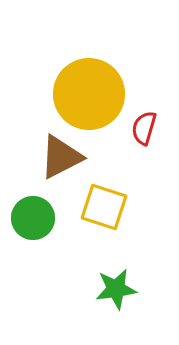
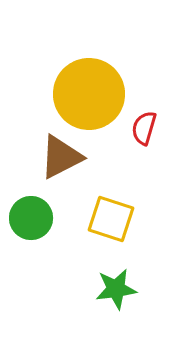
yellow square: moved 7 px right, 12 px down
green circle: moved 2 px left
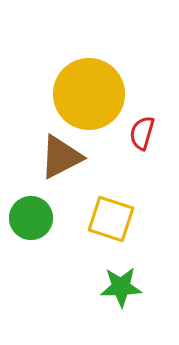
red semicircle: moved 2 px left, 5 px down
green star: moved 5 px right, 2 px up; rotated 6 degrees clockwise
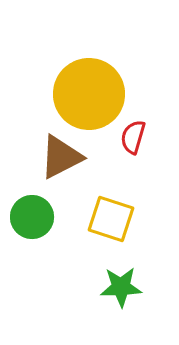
red semicircle: moved 9 px left, 4 px down
green circle: moved 1 px right, 1 px up
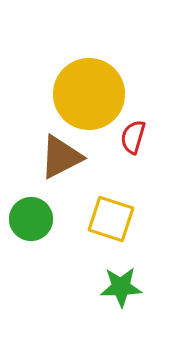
green circle: moved 1 px left, 2 px down
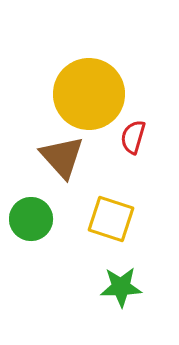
brown triangle: moved 1 px right; rotated 45 degrees counterclockwise
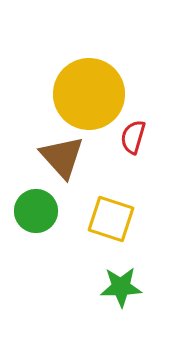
green circle: moved 5 px right, 8 px up
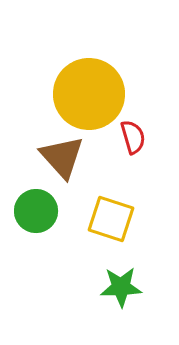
red semicircle: rotated 148 degrees clockwise
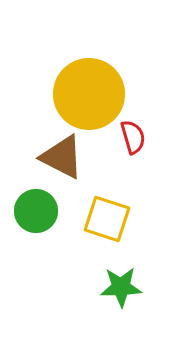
brown triangle: rotated 21 degrees counterclockwise
yellow square: moved 4 px left
